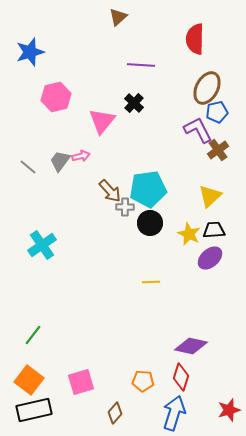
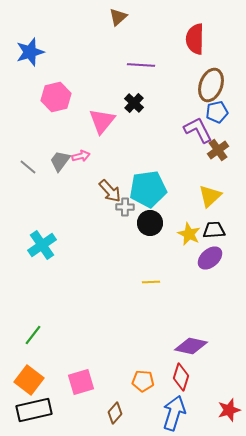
brown ellipse: moved 4 px right, 3 px up; rotated 8 degrees counterclockwise
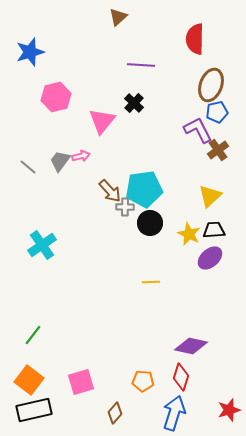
cyan pentagon: moved 4 px left
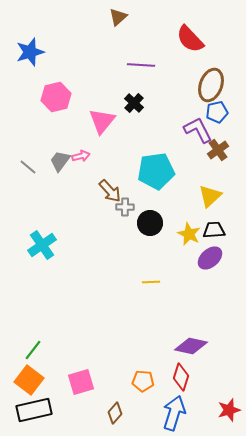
red semicircle: moved 5 px left; rotated 44 degrees counterclockwise
cyan pentagon: moved 12 px right, 18 px up
green line: moved 15 px down
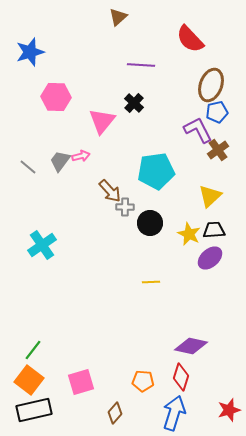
pink hexagon: rotated 16 degrees clockwise
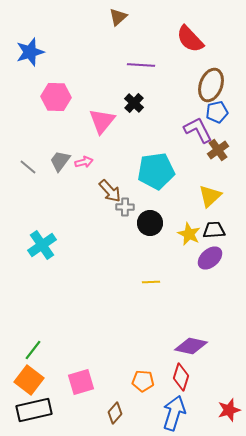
pink arrow: moved 3 px right, 6 px down
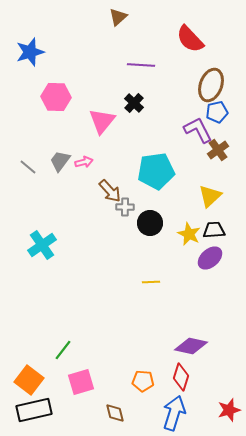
green line: moved 30 px right
brown diamond: rotated 55 degrees counterclockwise
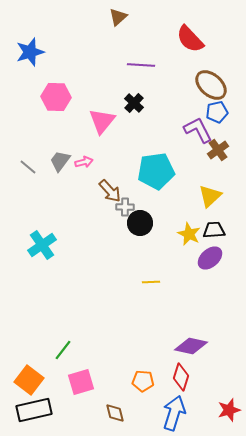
brown ellipse: rotated 68 degrees counterclockwise
black circle: moved 10 px left
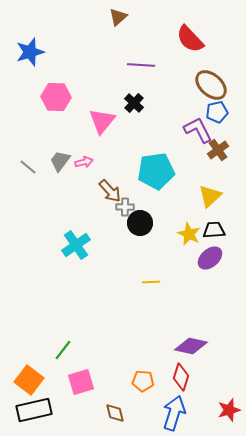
cyan cross: moved 34 px right
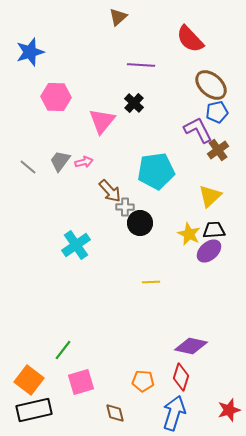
purple ellipse: moved 1 px left, 7 px up
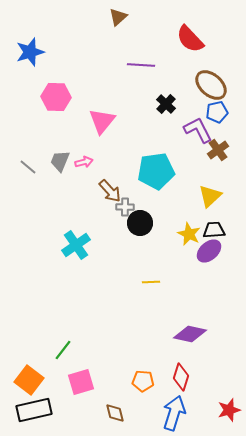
black cross: moved 32 px right, 1 px down
gray trapezoid: rotated 15 degrees counterclockwise
purple diamond: moved 1 px left, 12 px up
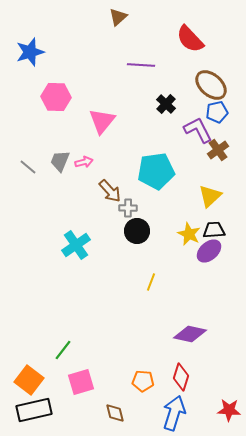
gray cross: moved 3 px right, 1 px down
black circle: moved 3 px left, 8 px down
yellow line: rotated 66 degrees counterclockwise
red star: rotated 20 degrees clockwise
